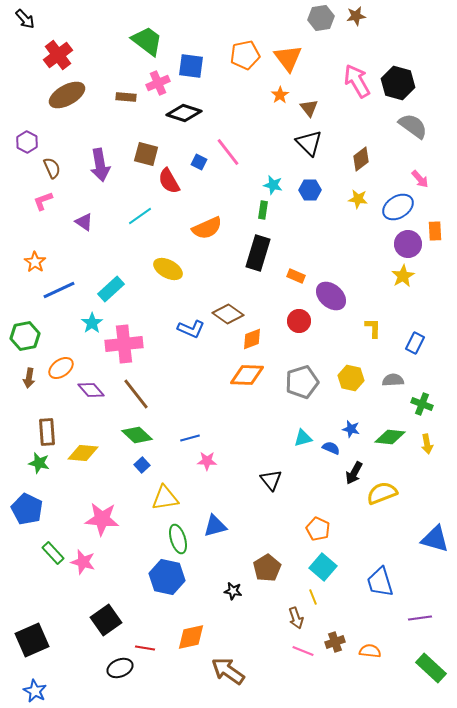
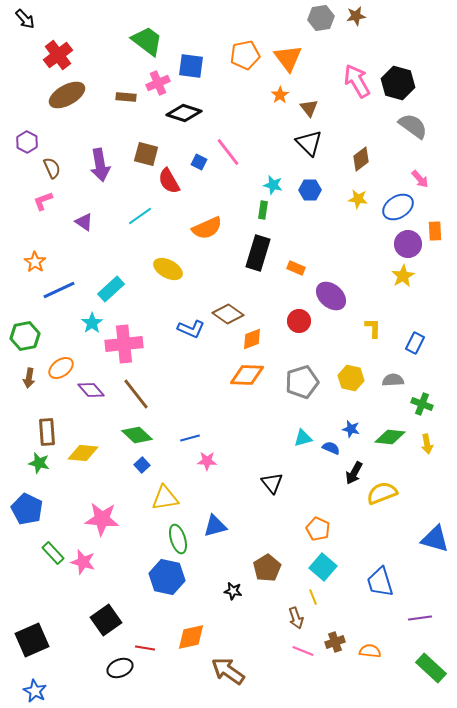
orange rectangle at (296, 276): moved 8 px up
black triangle at (271, 480): moved 1 px right, 3 px down
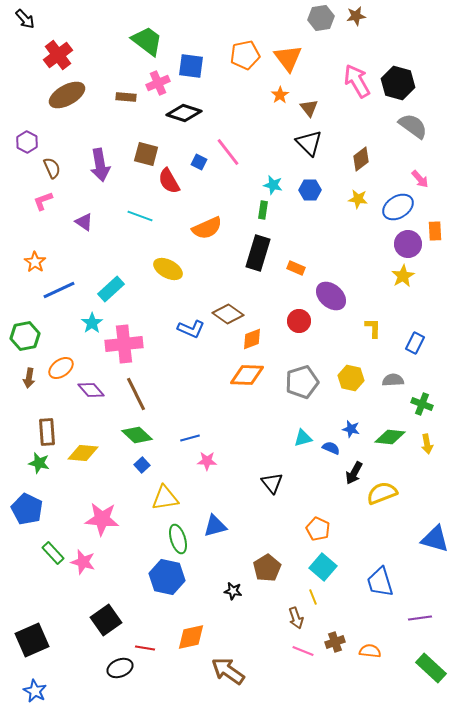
cyan line at (140, 216): rotated 55 degrees clockwise
brown line at (136, 394): rotated 12 degrees clockwise
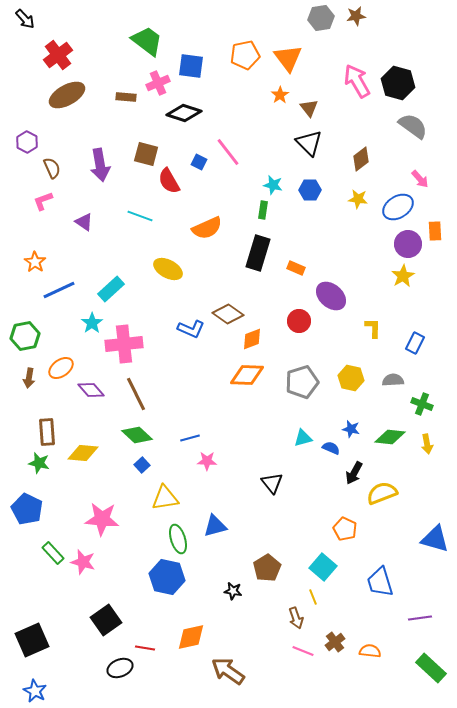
orange pentagon at (318, 529): moved 27 px right
brown cross at (335, 642): rotated 18 degrees counterclockwise
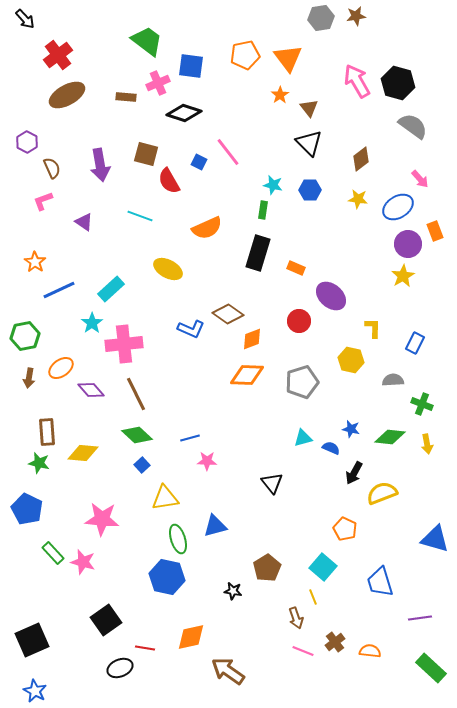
orange rectangle at (435, 231): rotated 18 degrees counterclockwise
yellow hexagon at (351, 378): moved 18 px up
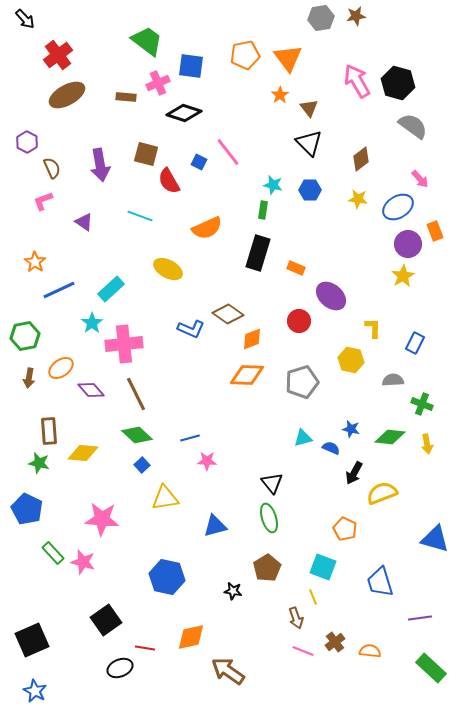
brown rectangle at (47, 432): moved 2 px right, 1 px up
green ellipse at (178, 539): moved 91 px right, 21 px up
cyan square at (323, 567): rotated 20 degrees counterclockwise
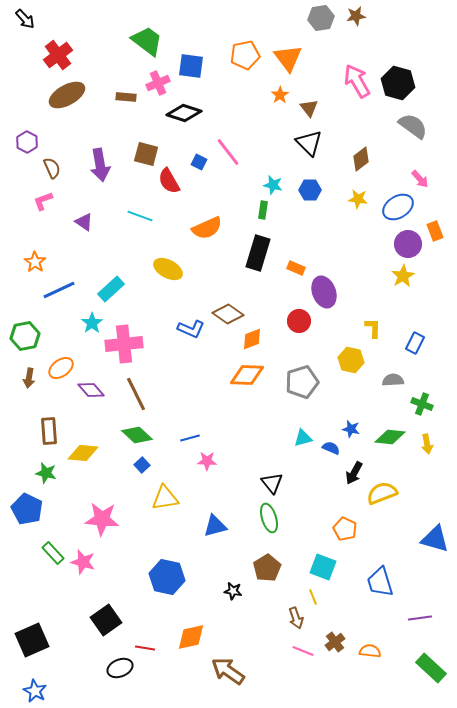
purple ellipse at (331, 296): moved 7 px left, 4 px up; rotated 28 degrees clockwise
green star at (39, 463): moved 7 px right, 10 px down
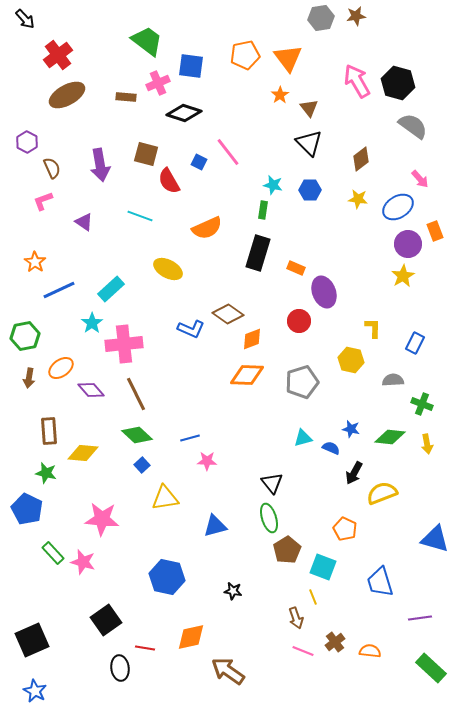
brown pentagon at (267, 568): moved 20 px right, 18 px up
black ellipse at (120, 668): rotated 75 degrees counterclockwise
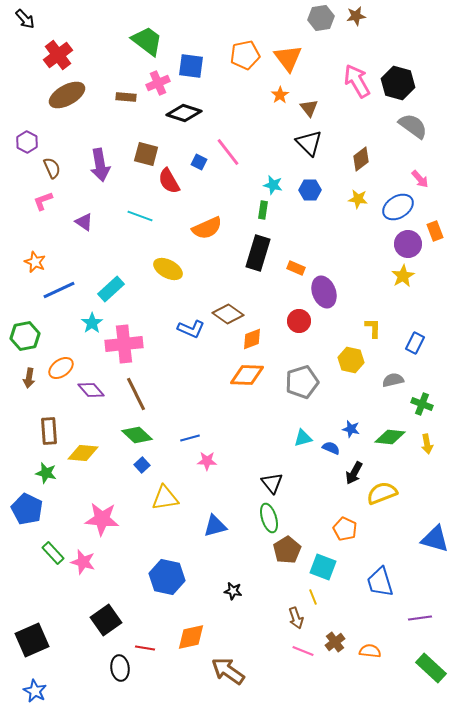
orange star at (35, 262): rotated 10 degrees counterclockwise
gray semicircle at (393, 380): rotated 10 degrees counterclockwise
